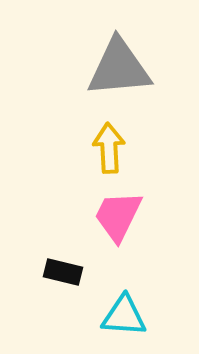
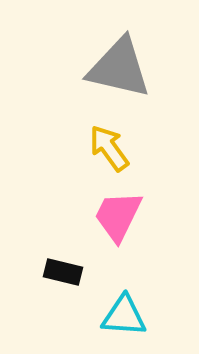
gray triangle: rotated 18 degrees clockwise
yellow arrow: rotated 33 degrees counterclockwise
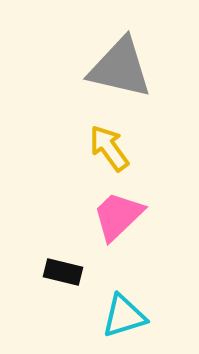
gray triangle: moved 1 px right
pink trapezoid: rotated 20 degrees clockwise
cyan triangle: rotated 21 degrees counterclockwise
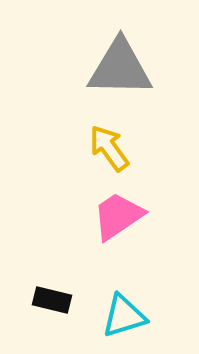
gray triangle: rotated 12 degrees counterclockwise
pink trapezoid: rotated 10 degrees clockwise
black rectangle: moved 11 px left, 28 px down
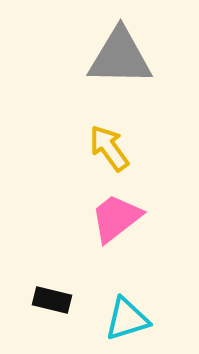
gray triangle: moved 11 px up
pink trapezoid: moved 2 px left, 2 px down; rotated 4 degrees counterclockwise
cyan triangle: moved 3 px right, 3 px down
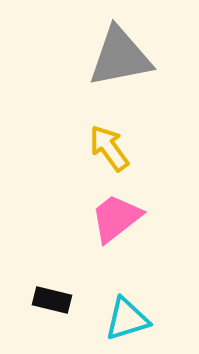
gray triangle: rotated 12 degrees counterclockwise
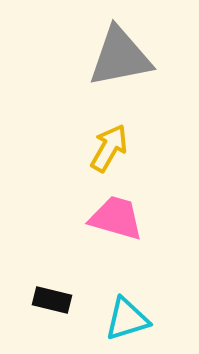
yellow arrow: rotated 66 degrees clockwise
pink trapezoid: rotated 54 degrees clockwise
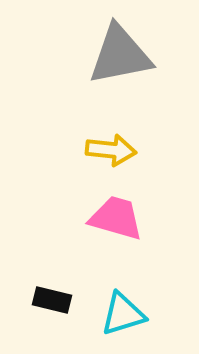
gray triangle: moved 2 px up
yellow arrow: moved 2 px right, 2 px down; rotated 66 degrees clockwise
cyan triangle: moved 4 px left, 5 px up
